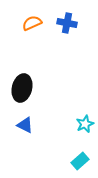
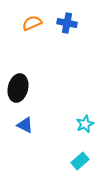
black ellipse: moved 4 px left
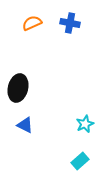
blue cross: moved 3 px right
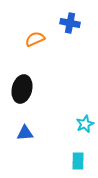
orange semicircle: moved 3 px right, 16 px down
black ellipse: moved 4 px right, 1 px down
blue triangle: moved 8 px down; rotated 30 degrees counterclockwise
cyan rectangle: moved 2 px left; rotated 48 degrees counterclockwise
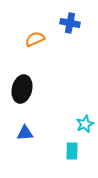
cyan rectangle: moved 6 px left, 10 px up
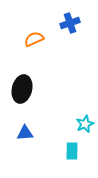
blue cross: rotated 30 degrees counterclockwise
orange semicircle: moved 1 px left
